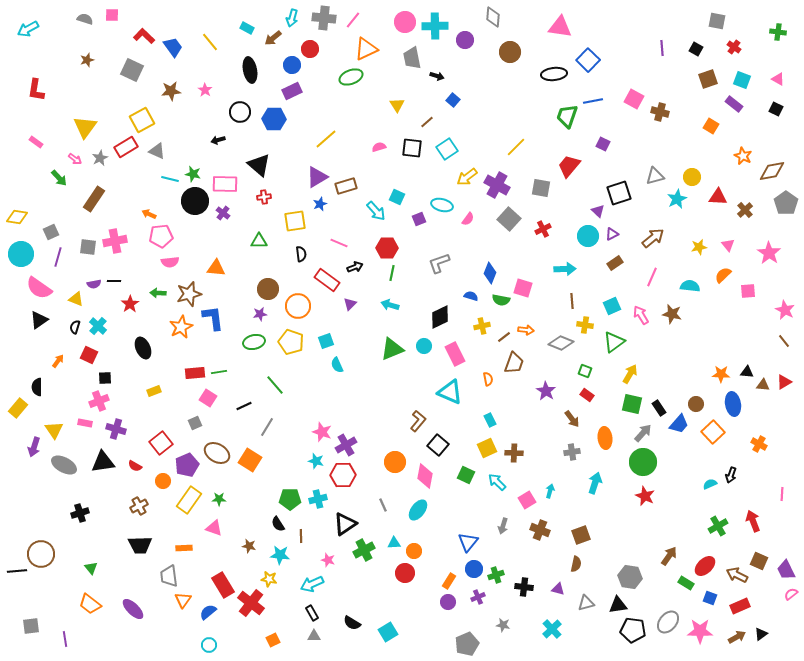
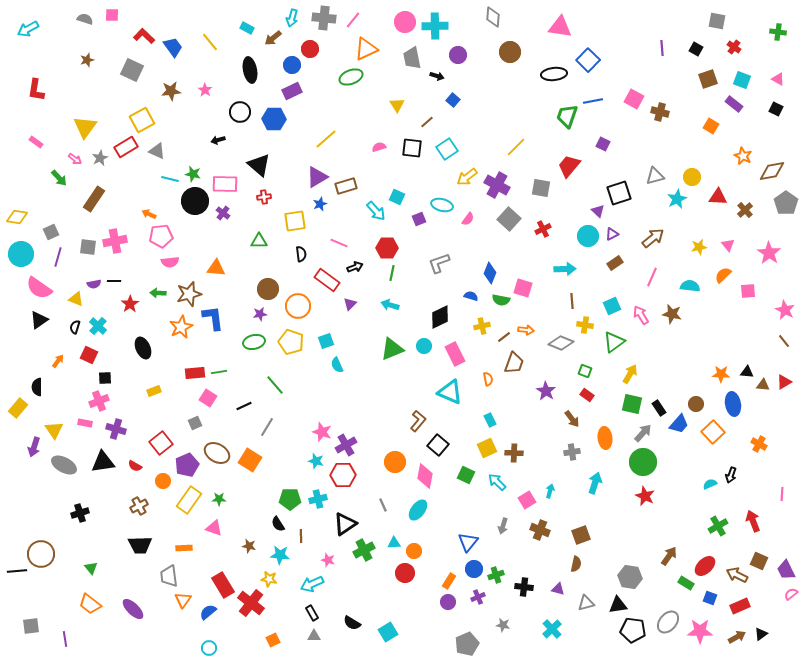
purple circle at (465, 40): moved 7 px left, 15 px down
cyan circle at (209, 645): moved 3 px down
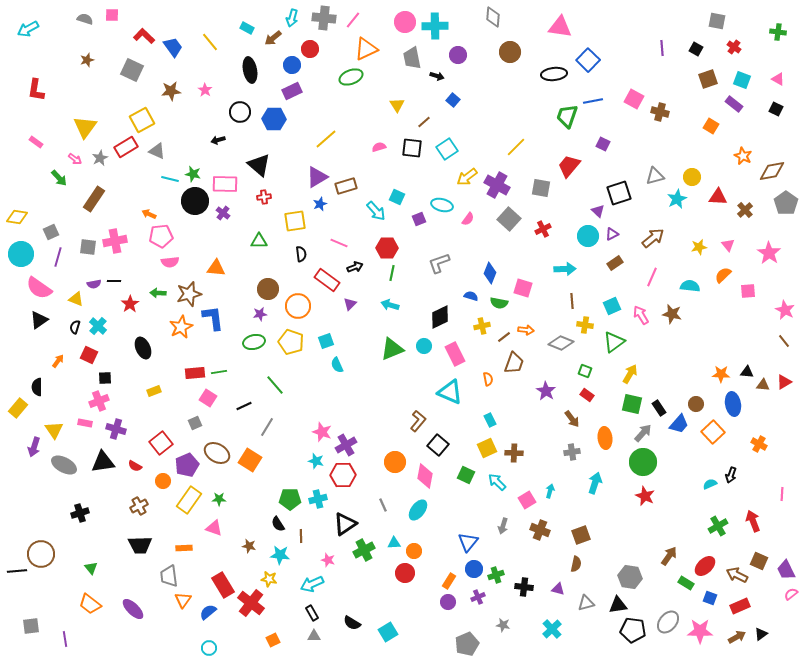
brown line at (427, 122): moved 3 px left
green semicircle at (501, 300): moved 2 px left, 3 px down
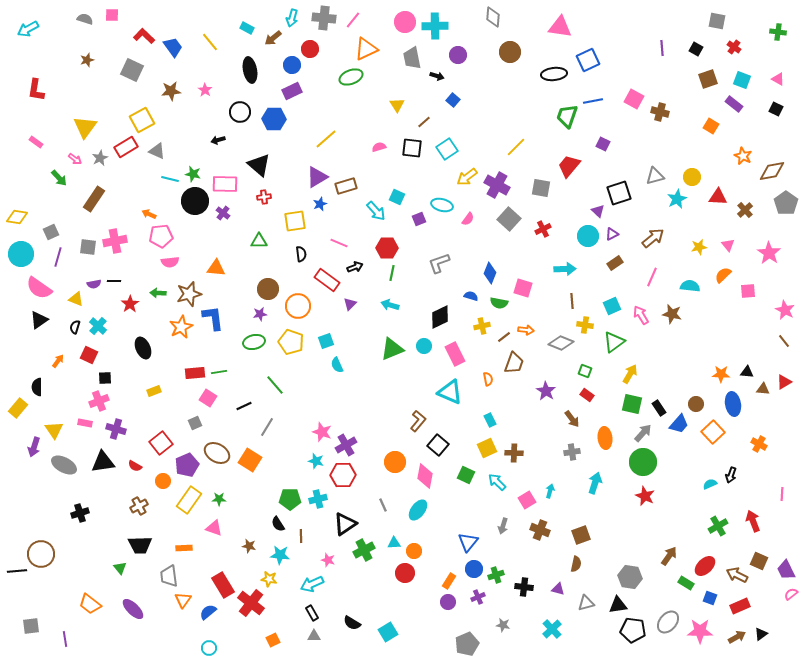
blue square at (588, 60): rotated 20 degrees clockwise
brown triangle at (763, 385): moved 4 px down
green triangle at (91, 568): moved 29 px right
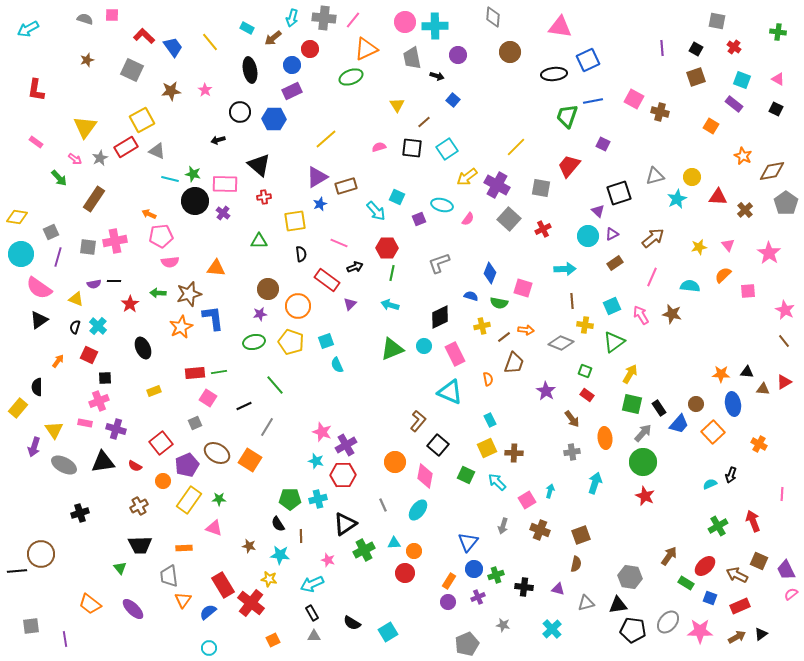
brown square at (708, 79): moved 12 px left, 2 px up
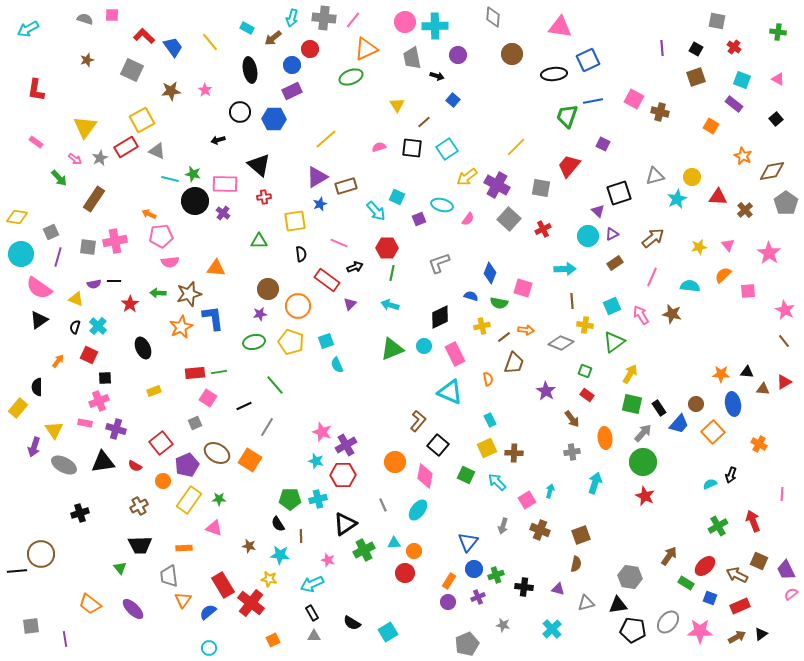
brown circle at (510, 52): moved 2 px right, 2 px down
black square at (776, 109): moved 10 px down; rotated 24 degrees clockwise
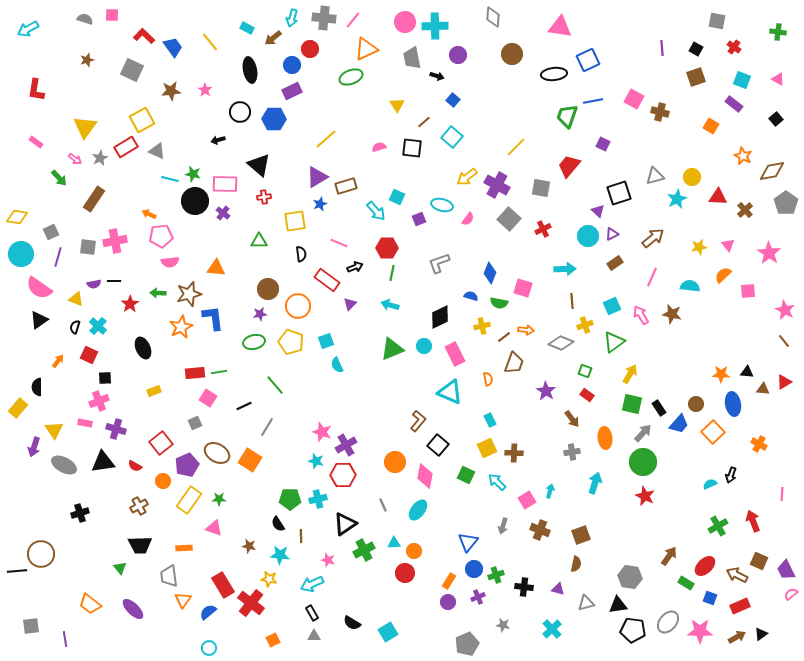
cyan square at (447, 149): moved 5 px right, 12 px up; rotated 15 degrees counterclockwise
yellow cross at (585, 325): rotated 28 degrees counterclockwise
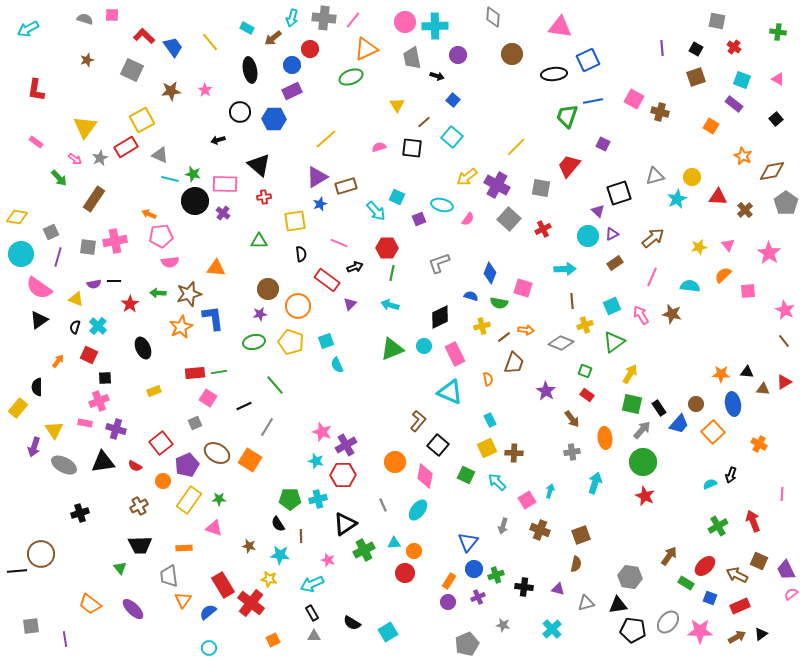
gray triangle at (157, 151): moved 3 px right, 4 px down
gray arrow at (643, 433): moved 1 px left, 3 px up
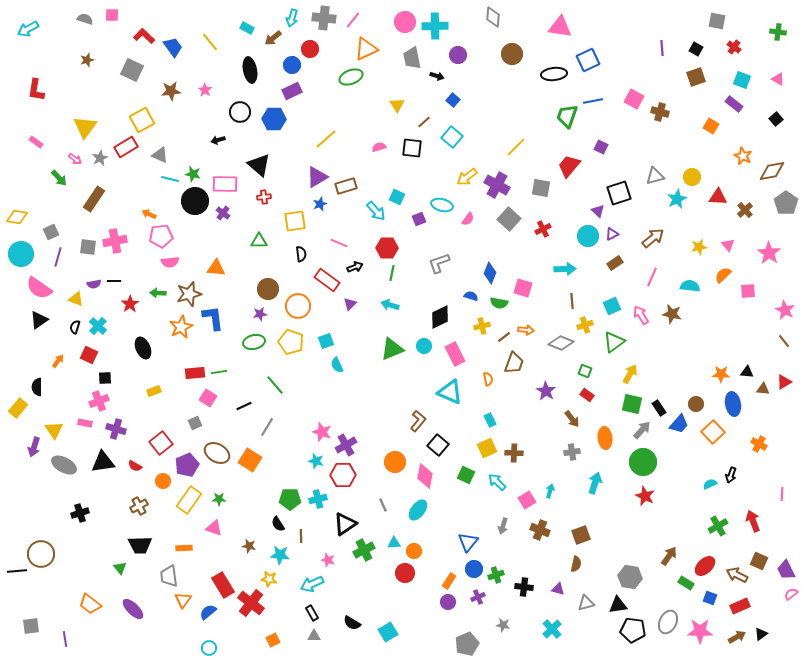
purple square at (603, 144): moved 2 px left, 3 px down
gray ellipse at (668, 622): rotated 15 degrees counterclockwise
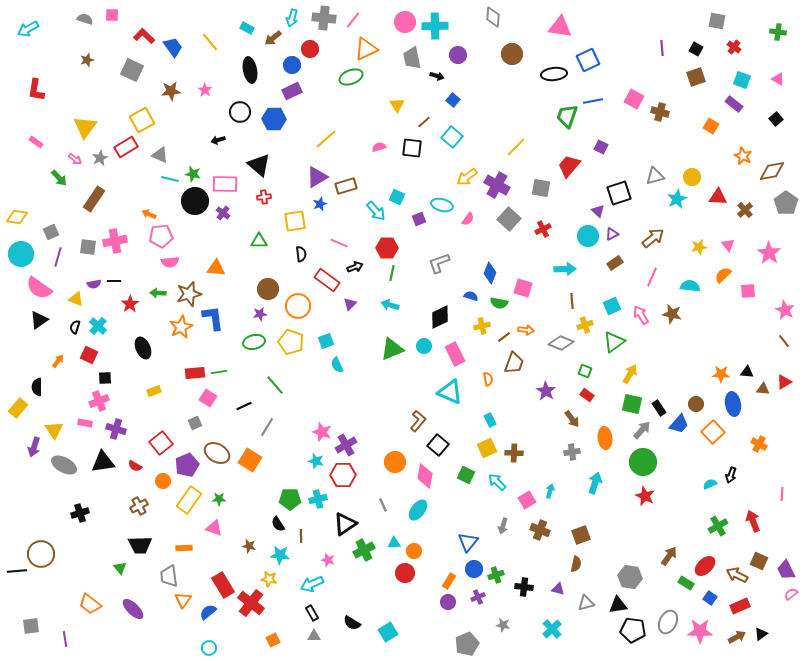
blue square at (710, 598): rotated 16 degrees clockwise
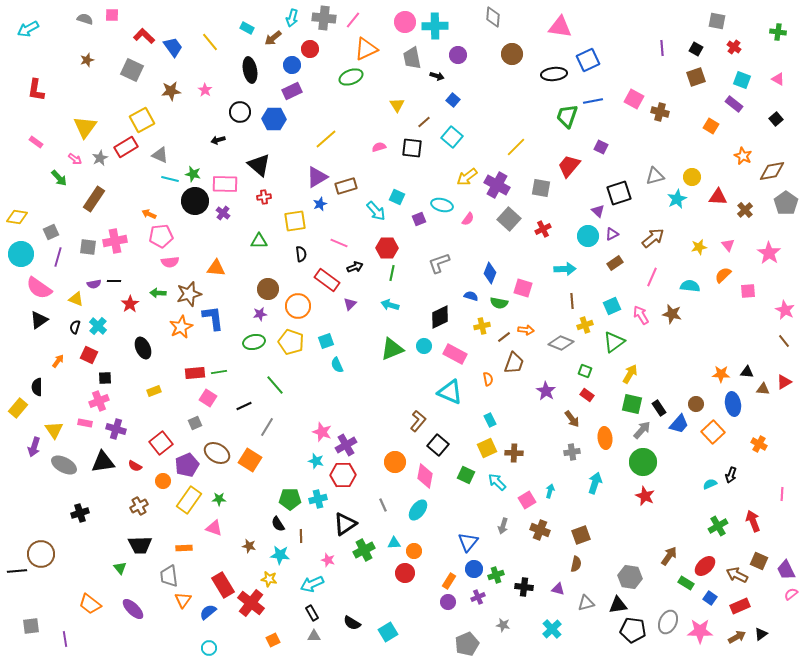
pink rectangle at (455, 354): rotated 35 degrees counterclockwise
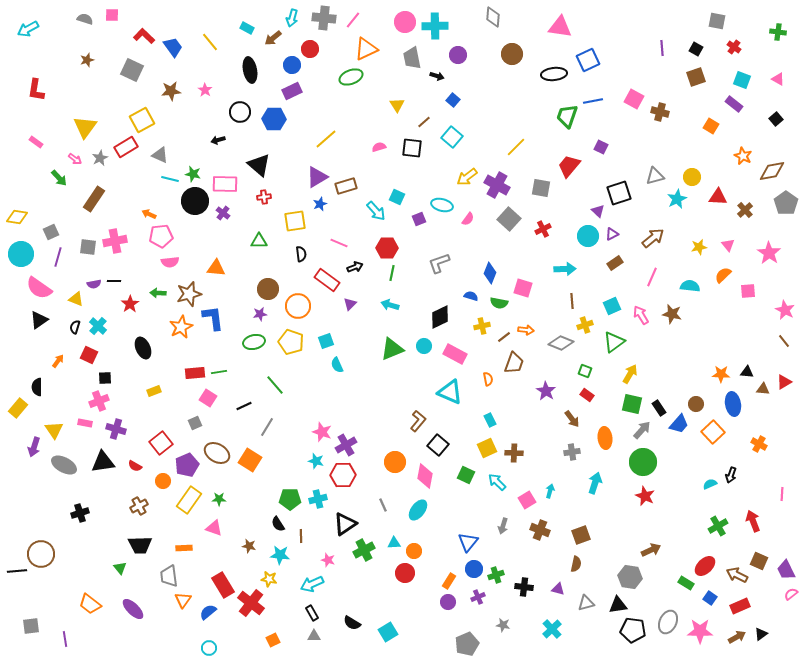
brown arrow at (669, 556): moved 18 px left, 6 px up; rotated 30 degrees clockwise
